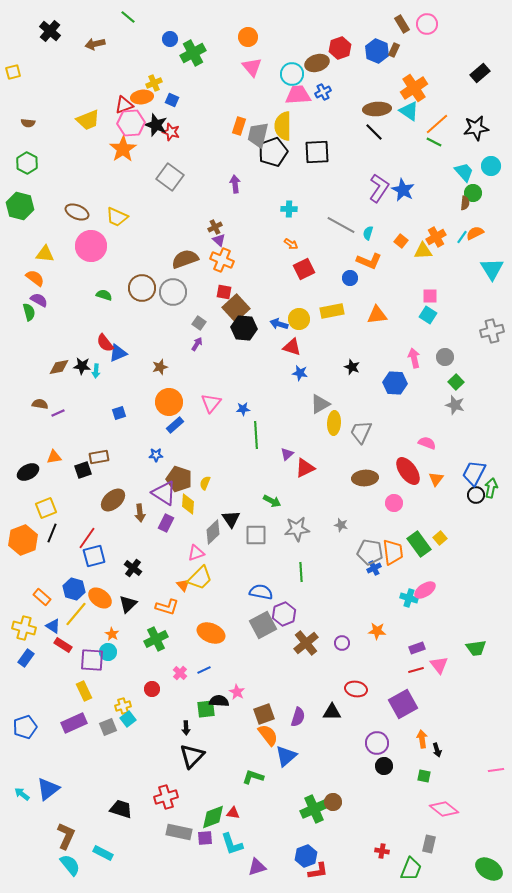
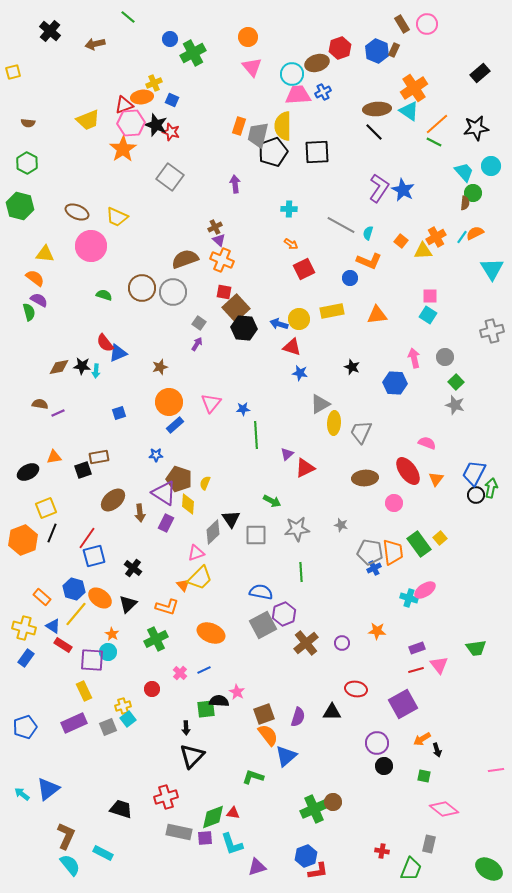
orange arrow at (422, 739): rotated 114 degrees counterclockwise
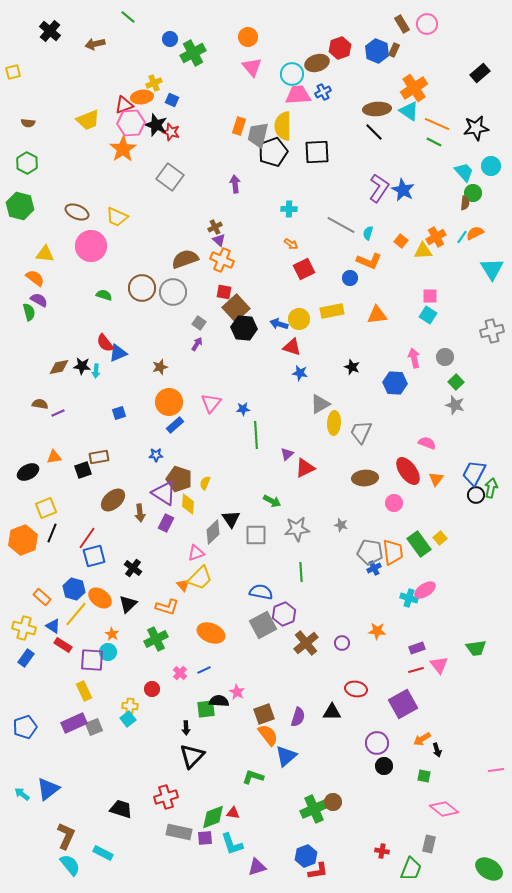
orange line at (437, 124): rotated 65 degrees clockwise
yellow cross at (123, 706): moved 7 px right; rotated 21 degrees clockwise
gray square at (108, 727): moved 14 px left
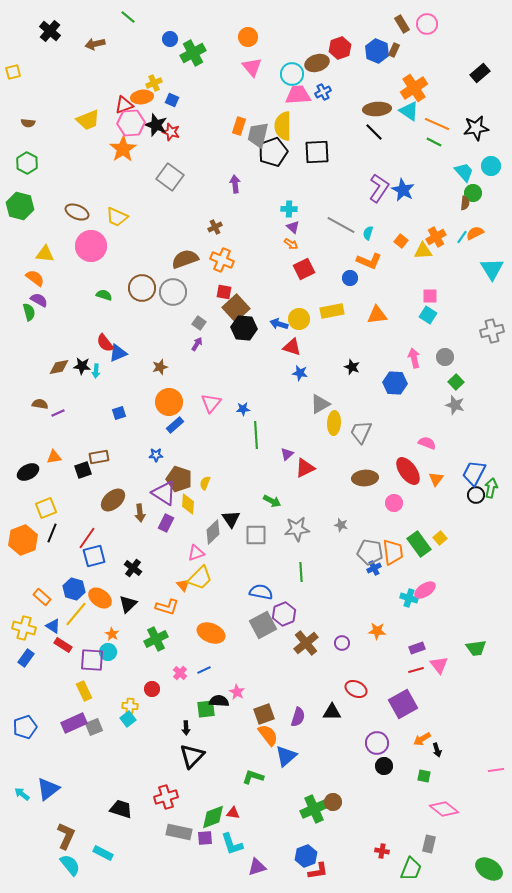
purple triangle at (219, 240): moved 74 px right, 13 px up
red ellipse at (356, 689): rotated 15 degrees clockwise
